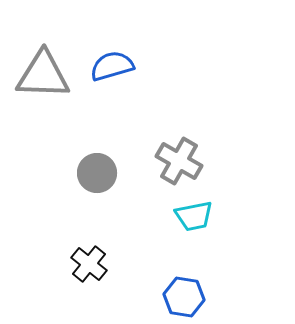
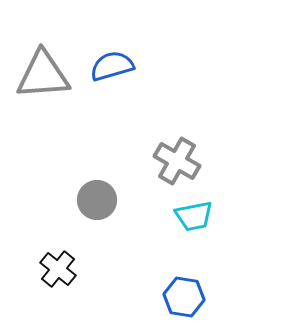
gray triangle: rotated 6 degrees counterclockwise
gray cross: moved 2 px left
gray circle: moved 27 px down
black cross: moved 31 px left, 5 px down
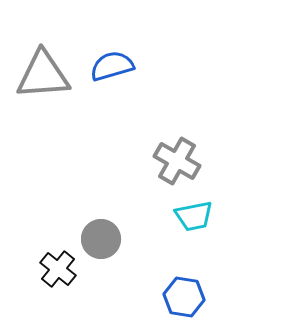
gray circle: moved 4 px right, 39 px down
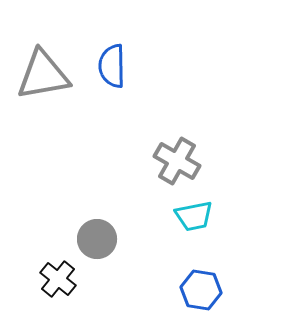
blue semicircle: rotated 75 degrees counterclockwise
gray triangle: rotated 6 degrees counterclockwise
gray circle: moved 4 px left
black cross: moved 10 px down
blue hexagon: moved 17 px right, 7 px up
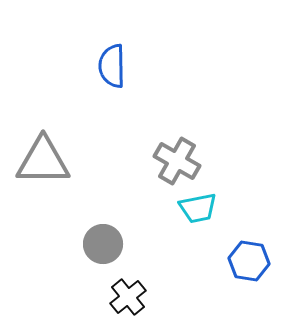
gray triangle: moved 86 px down; rotated 10 degrees clockwise
cyan trapezoid: moved 4 px right, 8 px up
gray circle: moved 6 px right, 5 px down
black cross: moved 70 px right, 18 px down; rotated 12 degrees clockwise
blue hexagon: moved 48 px right, 29 px up
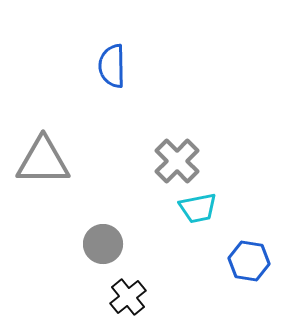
gray cross: rotated 15 degrees clockwise
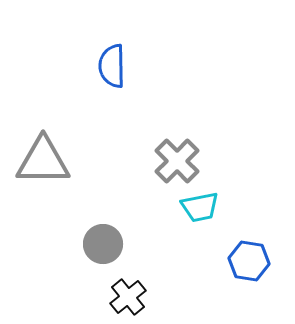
cyan trapezoid: moved 2 px right, 1 px up
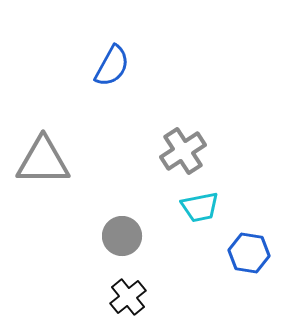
blue semicircle: rotated 150 degrees counterclockwise
gray cross: moved 6 px right, 10 px up; rotated 12 degrees clockwise
gray circle: moved 19 px right, 8 px up
blue hexagon: moved 8 px up
